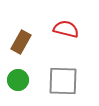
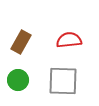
red semicircle: moved 3 px right, 11 px down; rotated 20 degrees counterclockwise
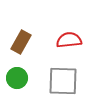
green circle: moved 1 px left, 2 px up
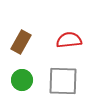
green circle: moved 5 px right, 2 px down
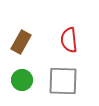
red semicircle: rotated 90 degrees counterclockwise
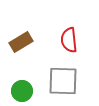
brown rectangle: rotated 30 degrees clockwise
green circle: moved 11 px down
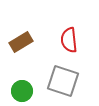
gray square: rotated 16 degrees clockwise
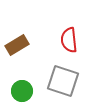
brown rectangle: moved 4 px left, 3 px down
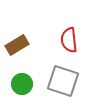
green circle: moved 7 px up
